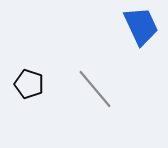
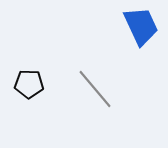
black pentagon: rotated 16 degrees counterclockwise
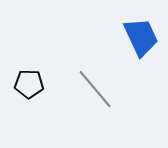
blue trapezoid: moved 11 px down
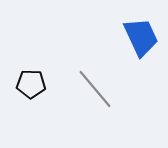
black pentagon: moved 2 px right
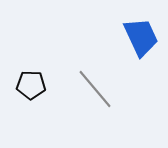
black pentagon: moved 1 px down
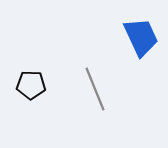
gray line: rotated 18 degrees clockwise
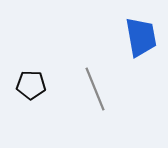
blue trapezoid: rotated 15 degrees clockwise
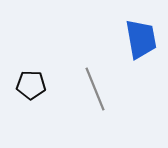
blue trapezoid: moved 2 px down
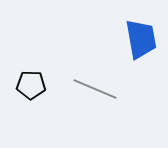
gray line: rotated 45 degrees counterclockwise
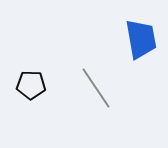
gray line: moved 1 px right, 1 px up; rotated 33 degrees clockwise
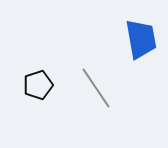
black pentagon: moved 7 px right; rotated 20 degrees counterclockwise
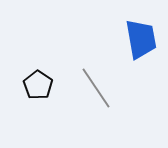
black pentagon: rotated 20 degrees counterclockwise
